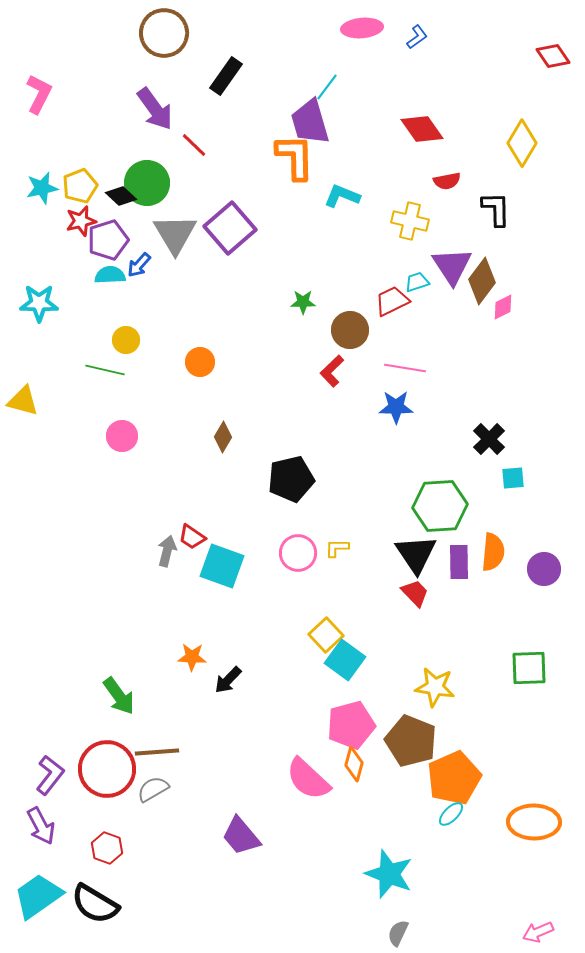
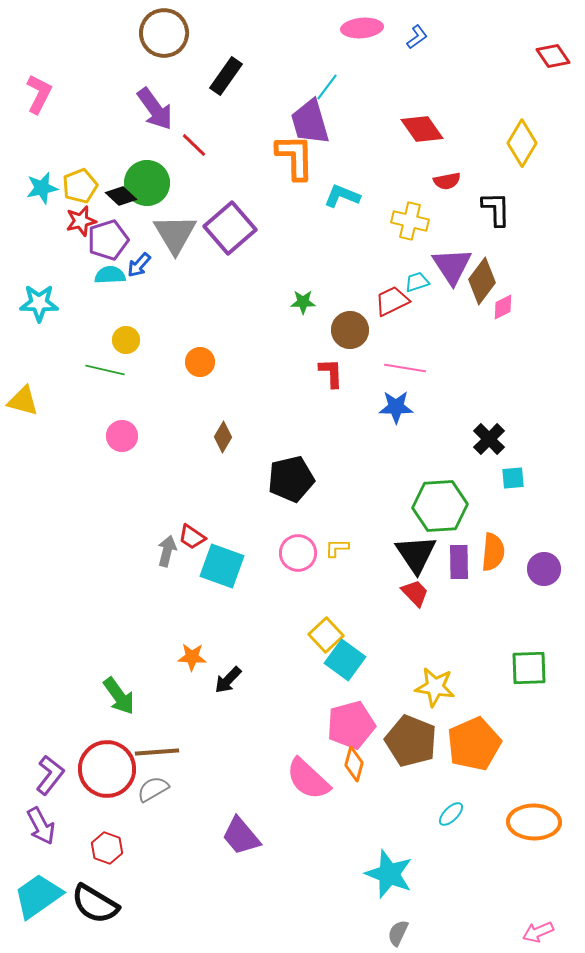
red L-shape at (332, 371): moved 1 px left, 2 px down; rotated 132 degrees clockwise
orange pentagon at (454, 778): moved 20 px right, 34 px up
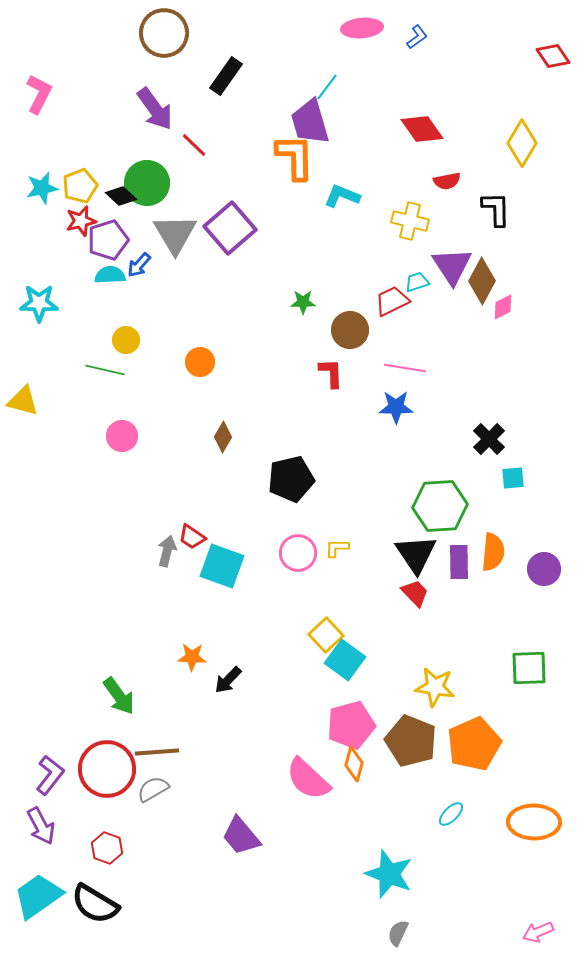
brown diamond at (482, 281): rotated 9 degrees counterclockwise
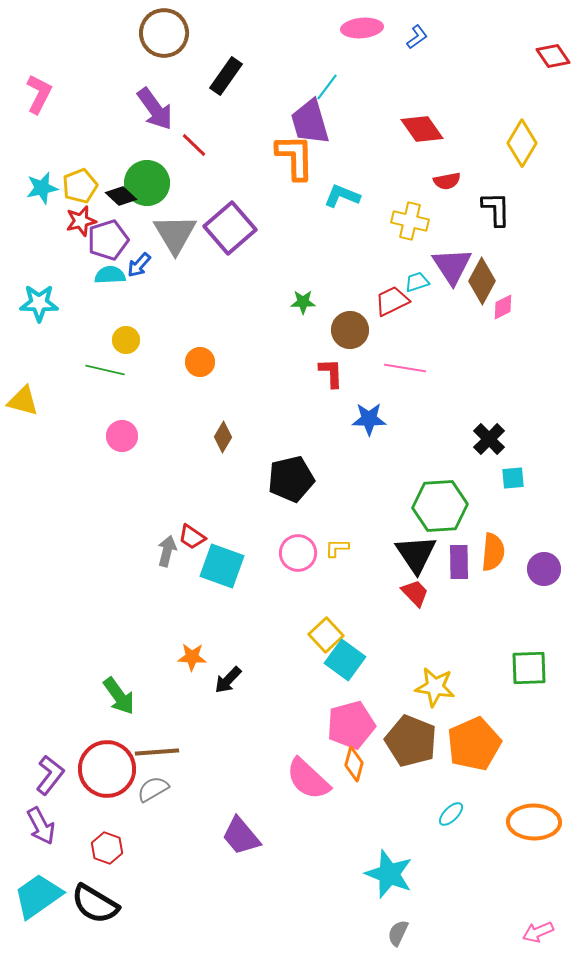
blue star at (396, 407): moved 27 px left, 12 px down
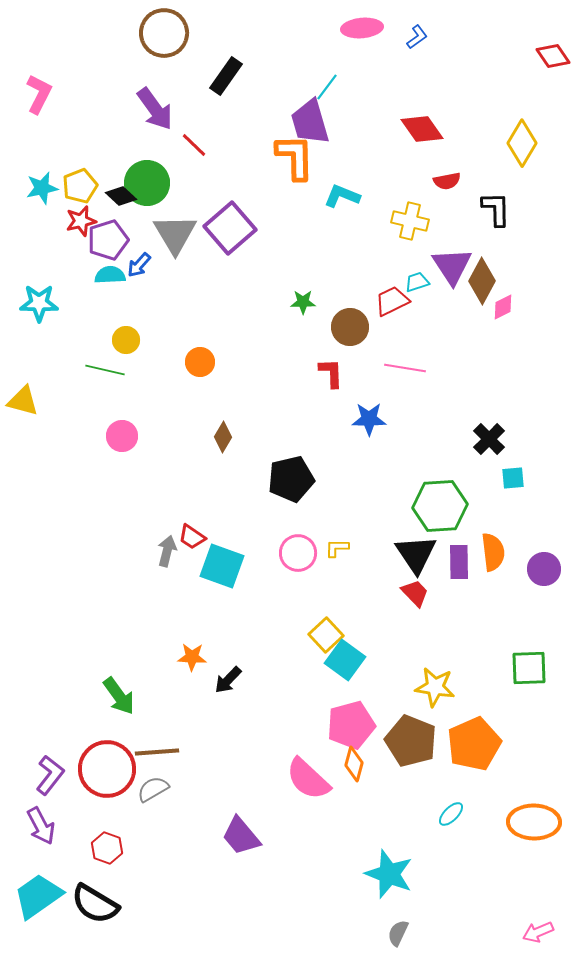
brown circle at (350, 330): moved 3 px up
orange semicircle at (493, 552): rotated 12 degrees counterclockwise
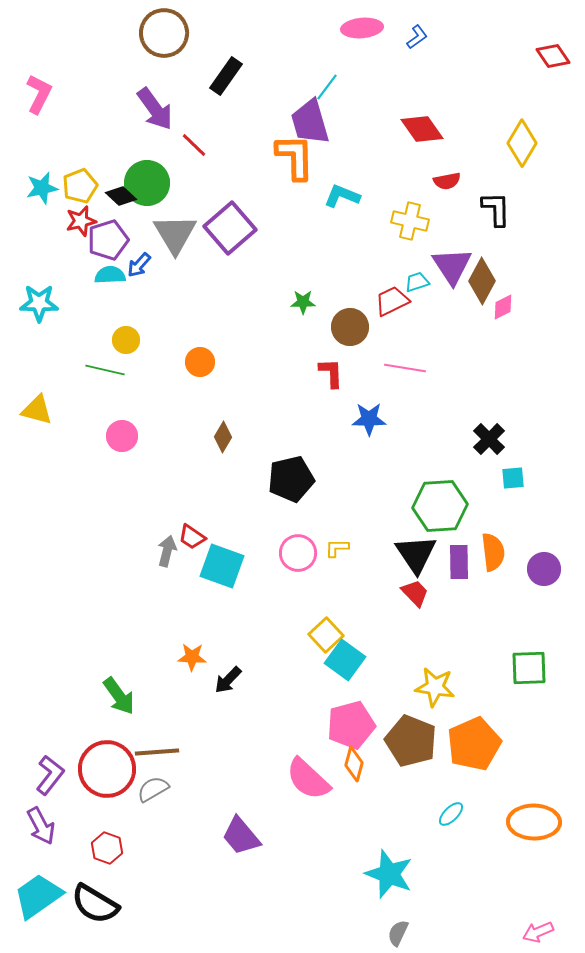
yellow triangle at (23, 401): moved 14 px right, 9 px down
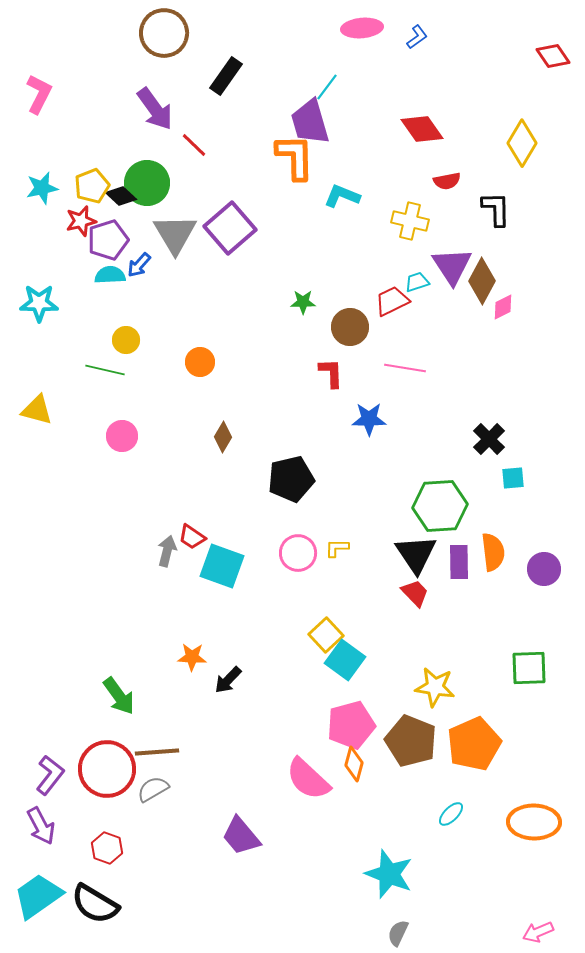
yellow pentagon at (80, 186): moved 12 px right
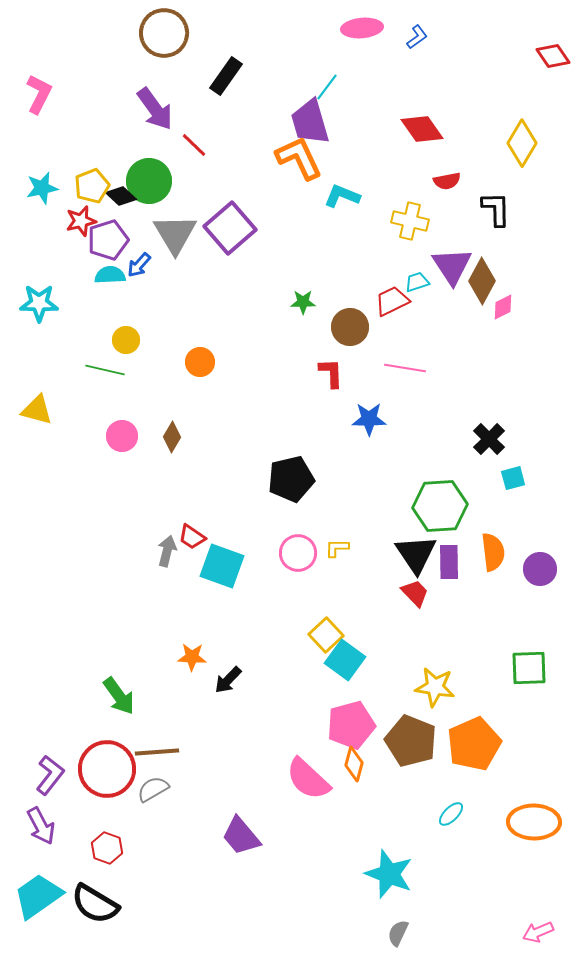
orange L-shape at (295, 157): moved 4 px right, 1 px down; rotated 24 degrees counterclockwise
green circle at (147, 183): moved 2 px right, 2 px up
brown diamond at (223, 437): moved 51 px left
cyan square at (513, 478): rotated 10 degrees counterclockwise
purple rectangle at (459, 562): moved 10 px left
purple circle at (544, 569): moved 4 px left
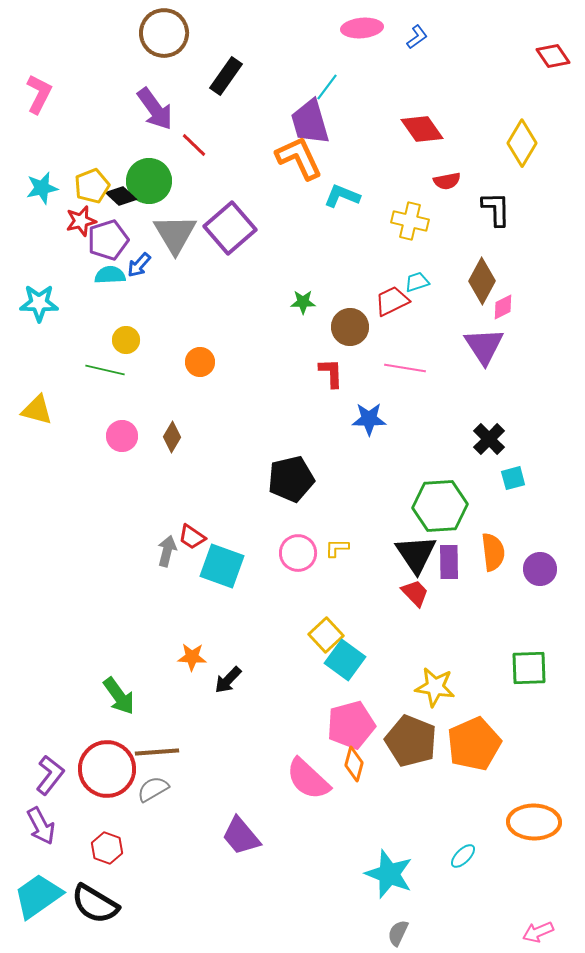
purple triangle at (452, 266): moved 32 px right, 80 px down
cyan ellipse at (451, 814): moved 12 px right, 42 px down
